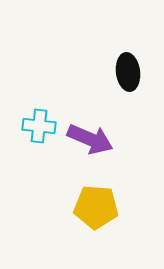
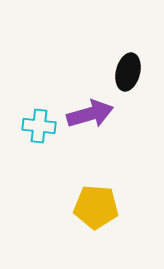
black ellipse: rotated 21 degrees clockwise
purple arrow: moved 25 px up; rotated 39 degrees counterclockwise
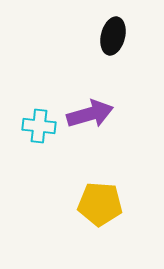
black ellipse: moved 15 px left, 36 px up
yellow pentagon: moved 4 px right, 3 px up
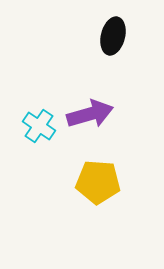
cyan cross: rotated 28 degrees clockwise
yellow pentagon: moved 2 px left, 22 px up
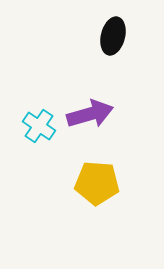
yellow pentagon: moved 1 px left, 1 px down
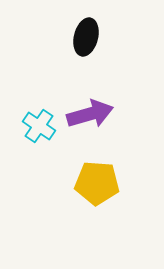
black ellipse: moved 27 px left, 1 px down
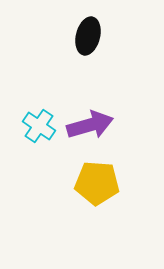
black ellipse: moved 2 px right, 1 px up
purple arrow: moved 11 px down
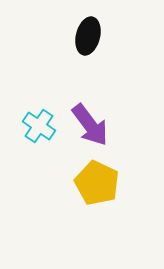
purple arrow: rotated 69 degrees clockwise
yellow pentagon: rotated 21 degrees clockwise
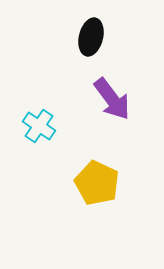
black ellipse: moved 3 px right, 1 px down
purple arrow: moved 22 px right, 26 px up
